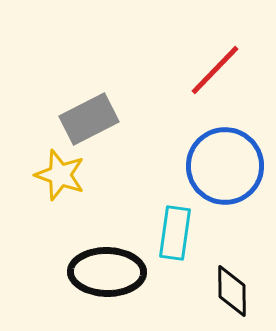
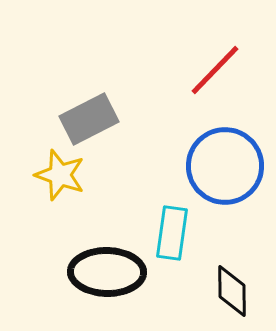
cyan rectangle: moved 3 px left
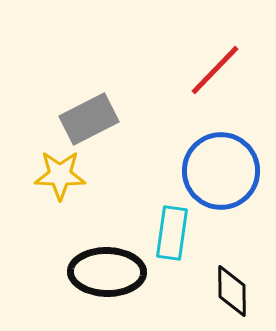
blue circle: moved 4 px left, 5 px down
yellow star: rotated 18 degrees counterclockwise
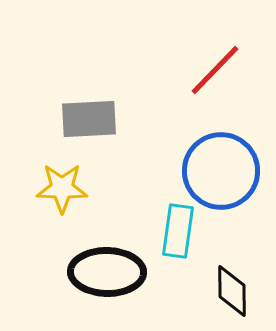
gray rectangle: rotated 24 degrees clockwise
yellow star: moved 2 px right, 13 px down
cyan rectangle: moved 6 px right, 2 px up
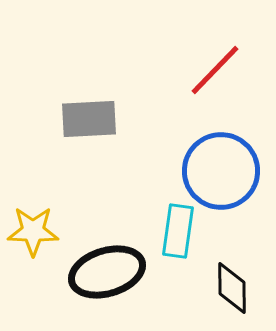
yellow star: moved 29 px left, 43 px down
black ellipse: rotated 18 degrees counterclockwise
black diamond: moved 3 px up
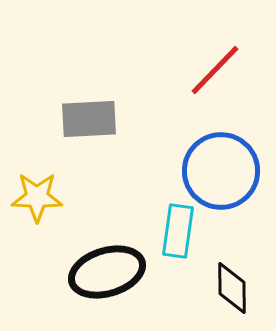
yellow star: moved 4 px right, 34 px up
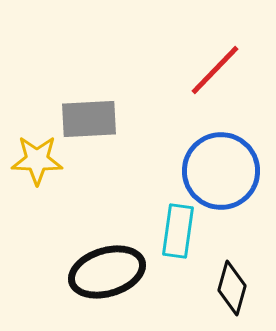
yellow star: moved 37 px up
black diamond: rotated 16 degrees clockwise
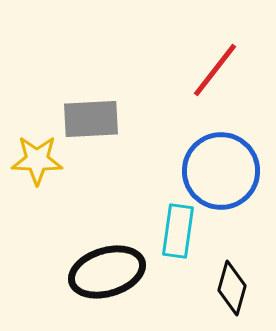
red line: rotated 6 degrees counterclockwise
gray rectangle: moved 2 px right
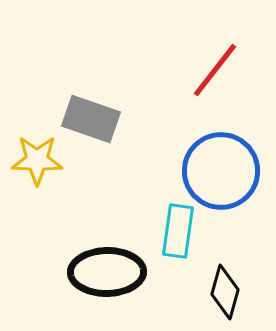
gray rectangle: rotated 22 degrees clockwise
black ellipse: rotated 16 degrees clockwise
black diamond: moved 7 px left, 4 px down
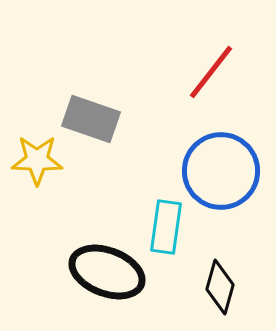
red line: moved 4 px left, 2 px down
cyan rectangle: moved 12 px left, 4 px up
black ellipse: rotated 22 degrees clockwise
black diamond: moved 5 px left, 5 px up
